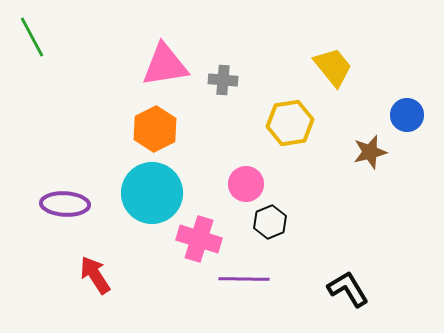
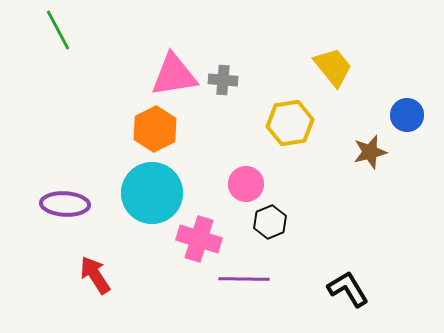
green line: moved 26 px right, 7 px up
pink triangle: moved 9 px right, 10 px down
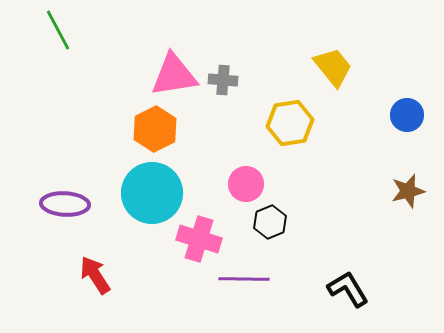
brown star: moved 38 px right, 39 px down
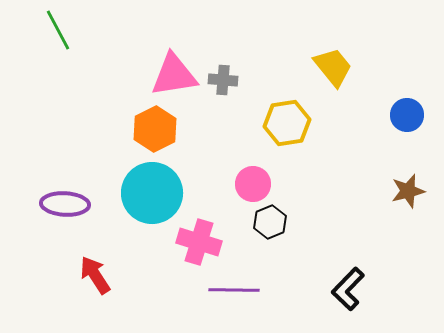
yellow hexagon: moved 3 px left
pink circle: moved 7 px right
pink cross: moved 3 px down
purple line: moved 10 px left, 11 px down
black L-shape: rotated 105 degrees counterclockwise
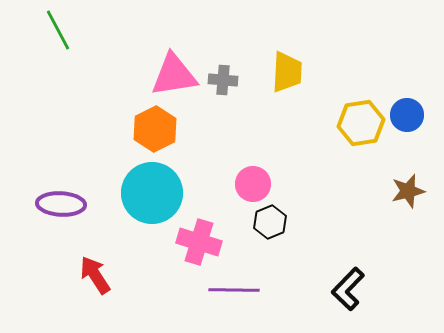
yellow trapezoid: moved 46 px left, 5 px down; rotated 42 degrees clockwise
yellow hexagon: moved 74 px right
purple ellipse: moved 4 px left
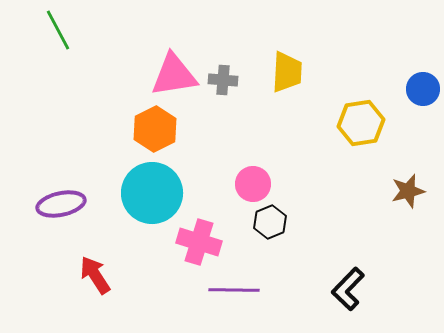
blue circle: moved 16 px right, 26 px up
purple ellipse: rotated 15 degrees counterclockwise
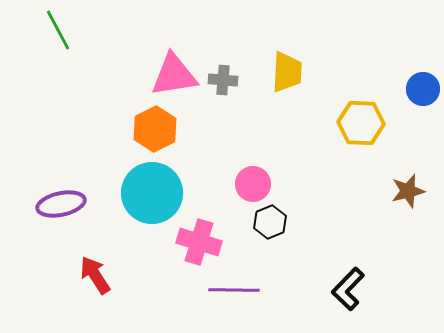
yellow hexagon: rotated 12 degrees clockwise
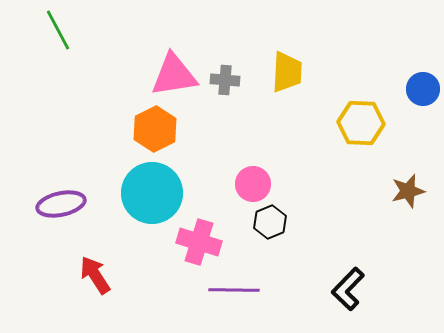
gray cross: moved 2 px right
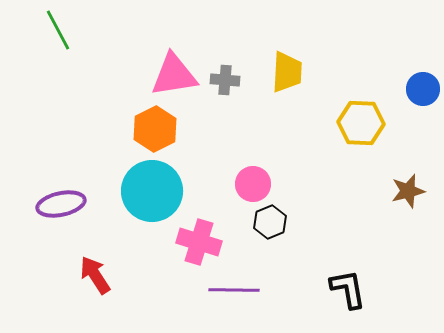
cyan circle: moved 2 px up
black L-shape: rotated 126 degrees clockwise
